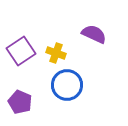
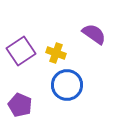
purple semicircle: rotated 10 degrees clockwise
purple pentagon: moved 3 px down
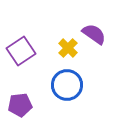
yellow cross: moved 12 px right, 5 px up; rotated 24 degrees clockwise
purple pentagon: rotated 30 degrees counterclockwise
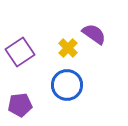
purple square: moved 1 px left, 1 px down
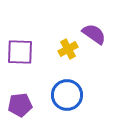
yellow cross: moved 1 px down; rotated 18 degrees clockwise
purple square: rotated 36 degrees clockwise
blue circle: moved 10 px down
